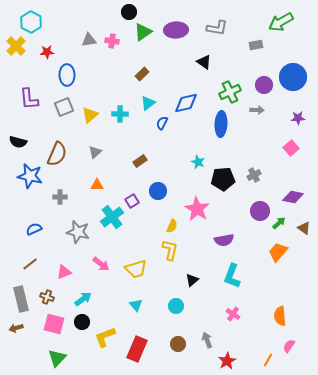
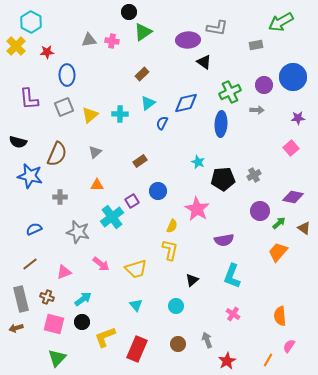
purple ellipse at (176, 30): moved 12 px right, 10 px down
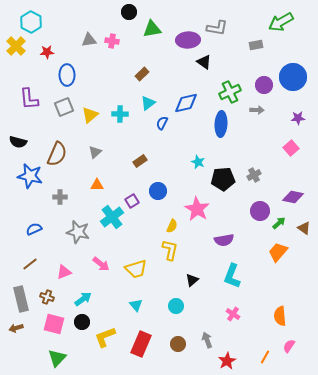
green triangle at (143, 32): moved 9 px right, 3 px up; rotated 24 degrees clockwise
red rectangle at (137, 349): moved 4 px right, 5 px up
orange line at (268, 360): moved 3 px left, 3 px up
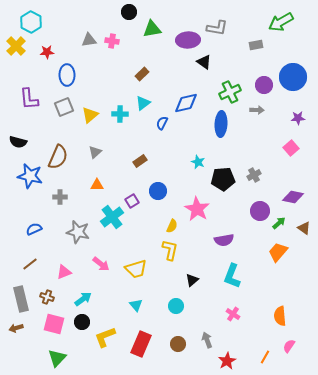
cyan triangle at (148, 103): moved 5 px left
brown semicircle at (57, 154): moved 1 px right, 3 px down
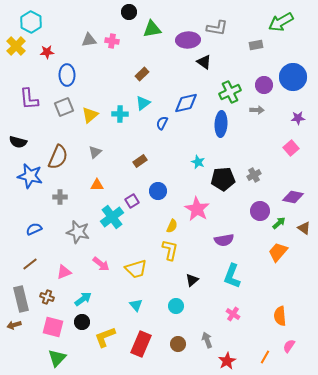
pink square at (54, 324): moved 1 px left, 3 px down
brown arrow at (16, 328): moved 2 px left, 3 px up
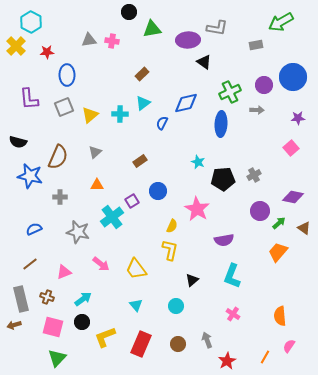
yellow trapezoid at (136, 269): rotated 70 degrees clockwise
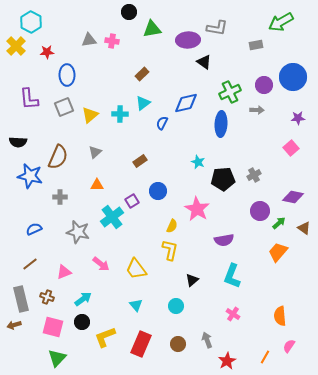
black semicircle at (18, 142): rotated 12 degrees counterclockwise
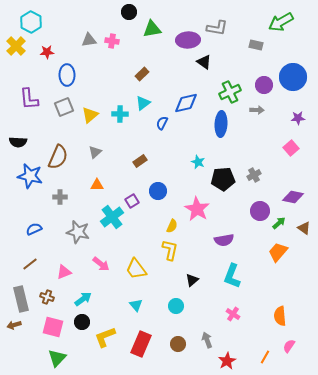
gray rectangle at (256, 45): rotated 24 degrees clockwise
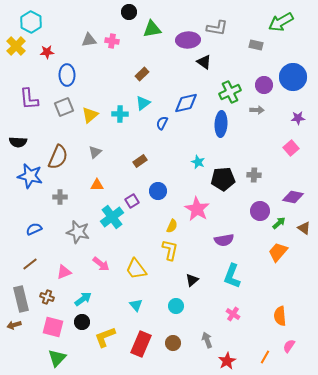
gray cross at (254, 175): rotated 32 degrees clockwise
brown circle at (178, 344): moved 5 px left, 1 px up
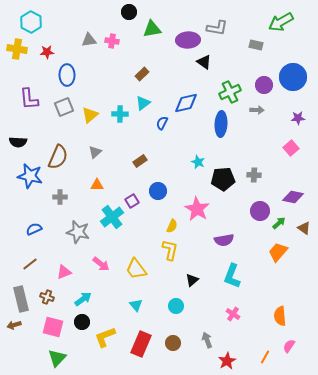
yellow cross at (16, 46): moved 1 px right, 3 px down; rotated 36 degrees counterclockwise
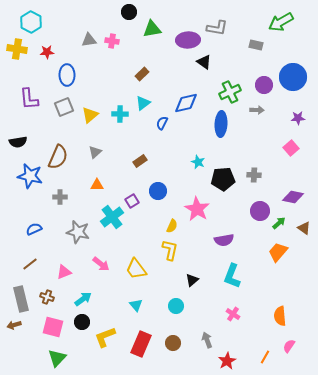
black semicircle at (18, 142): rotated 12 degrees counterclockwise
